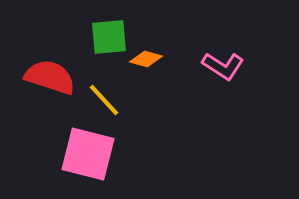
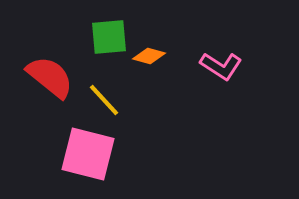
orange diamond: moved 3 px right, 3 px up
pink L-shape: moved 2 px left
red semicircle: rotated 21 degrees clockwise
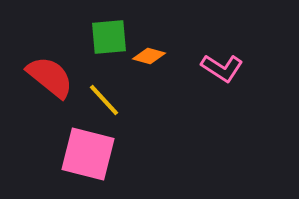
pink L-shape: moved 1 px right, 2 px down
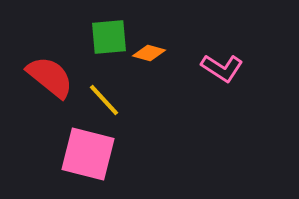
orange diamond: moved 3 px up
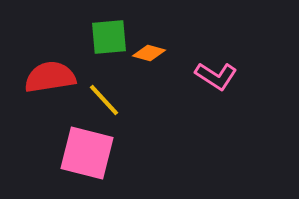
pink L-shape: moved 6 px left, 8 px down
red semicircle: rotated 48 degrees counterclockwise
pink square: moved 1 px left, 1 px up
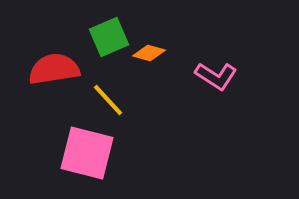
green square: rotated 18 degrees counterclockwise
red semicircle: moved 4 px right, 8 px up
yellow line: moved 4 px right
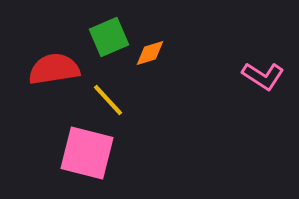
orange diamond: moved 1 px right; rotated 32 degrees counterclockwise
pink L-shape: moved 47 px right
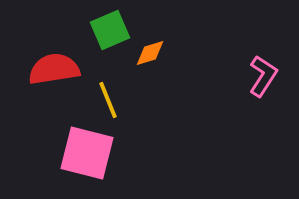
green square: moved 1 px right, 7 px up
pink L-shape: rotated 90 degrees counterclockwise
yellow line: rotated 21 degrees clockwise
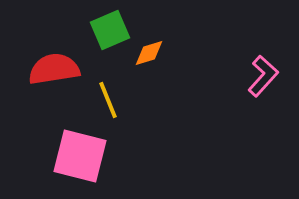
orange diamond: moved 1 px left
pink L-shape: rotated 9 degrees clockwise
pink square: moved 7 px left, 3 px down
